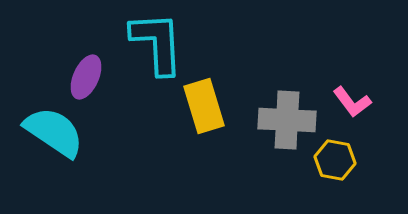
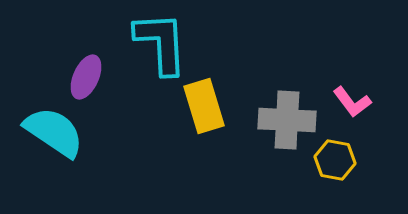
cyan L-shape: moved 4 px right
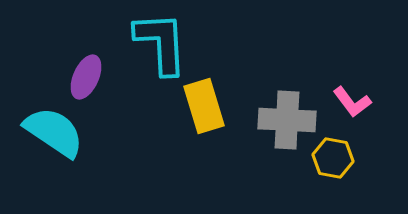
yellow hexagon: moved 2 px left, 2 px up
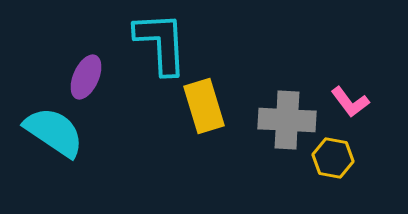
pink L-shape: moved 2 px left
